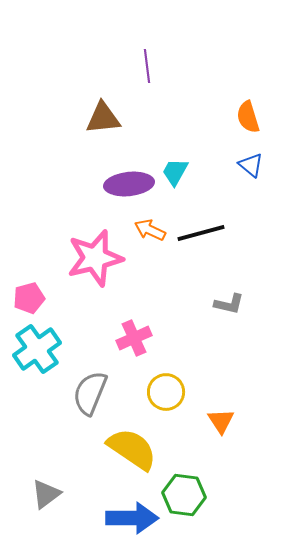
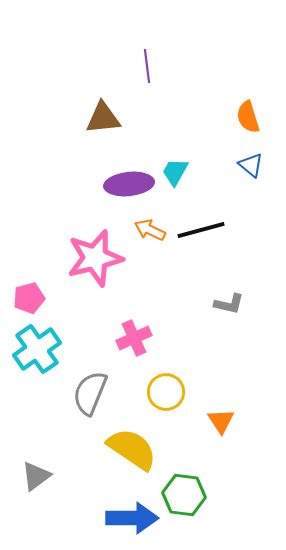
black line: moved 3 px up
gray triangle: moved 10 px left, 18 px up
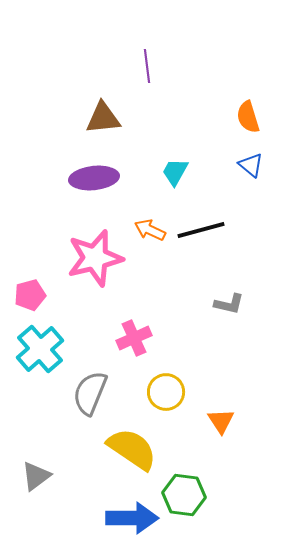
purple ellipse: moved 35 px left, 6 px up
pink pentagon: moved 1 px right, 3 px up
cyan cross: moved 3 px right; rotated 6 degrees counterclockwise
